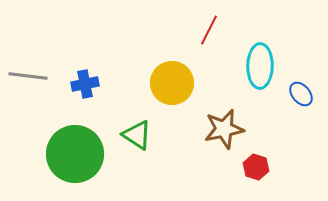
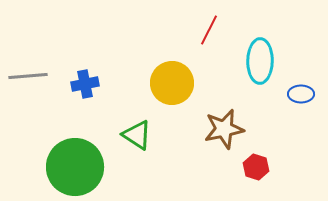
cyan ellipse: moved 5 px up
gray line: rotated 12 degrees counterclockwise
blue ellipse: rotated 50 degrees counterclockwise
green circle: moved 13 px down
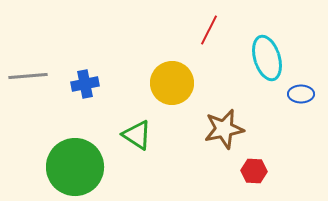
cyan ellipse: moved 7 px right, 3 px up; rotated 18 degrees counterclockwise
red hexagon: moved 2 px left, 4 px down; rotated 15 degrees counterclockwise
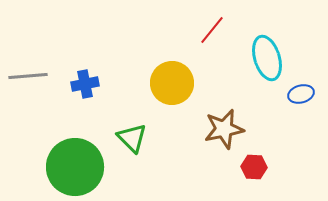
red line: moved 3 px right; rotated 12 degrees clockwise
blue ellipse: rotated 15 degrees counterclockwise
green triangle: moved 5 px left, 3 px down; rotated 12 degrees clockwise
red hexagon: moved 4 px up
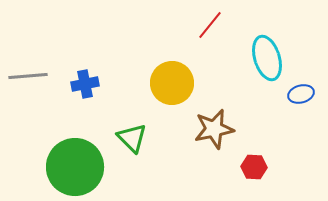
red line: moved 2 px left, 5 px up
brown star: moved 10 px left
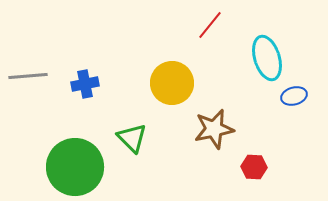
blue ellipse: moved 7 px left, 2 px down
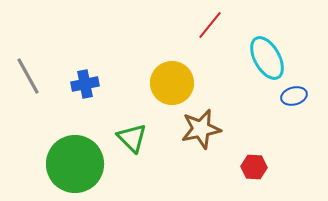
cyan ellipse: rotated 12 degrees counterclockwise
gray line: rotated 66 degrees clockwise
brown star: moved 13 px left
green circle: moved 3 px up
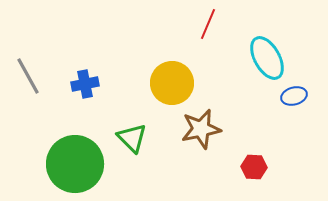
red line: moved 2 px left, 1 px up; rotated 16 degrees counterclockwise
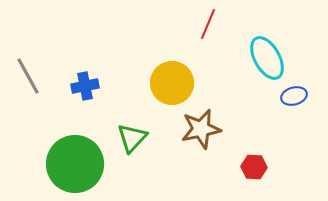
blue cross: moved 2 px down
green triangle: rotated 28 degrees clockwise
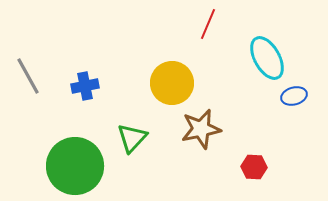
green circle: moved 2 px down
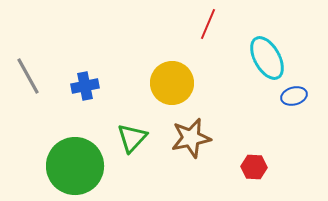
brown star: moved 10 px left, 9 px down
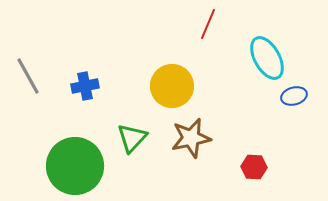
yellow circle: moved 3 px down
